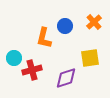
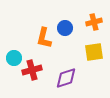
orange cross: rotated 28 degrees clockwise
blue circle: moved 2 px down
yellow square: moved 4 px right, 6 px up
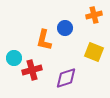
orange cross: moved 7 px up
orange L-shape: moved 2 px down
yellow square: rotated 30 degrees clockwise
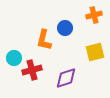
yellow square: moved 1 px right; rotated 36 degrees counterclockwise
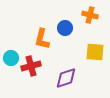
orange cross: moved 4 px left; rotated 28 degrees clockwise
orange L-shape: moved 2 px left, 1 px up
yellow square: rotated 18 degrees clockwise
cyan circle: moved 3 px left
red cross: moved 1 px left, 4 px up
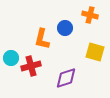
yellow square: rotated 12 degrees clockwise
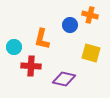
blue circle: moved 5 px right, 3 px up
yellow square: moved 4 px left, 1 px down
cyan circle: moved 3 px right, 11 px up
red cross: rotated 18 degrees clockwise
purple diamond: moved 2 px left, 1 px down; rotated 30 degrees clockwise
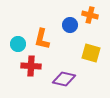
cyan circle: moved 4 px right, 3 px up
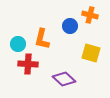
blue circle: moved 1 px down
red cross: moved 3 px left, 2 px up
purple diamond: rotated 30 degrees clockwise
